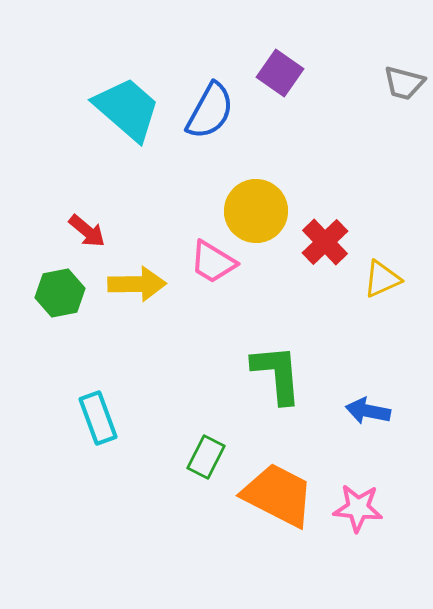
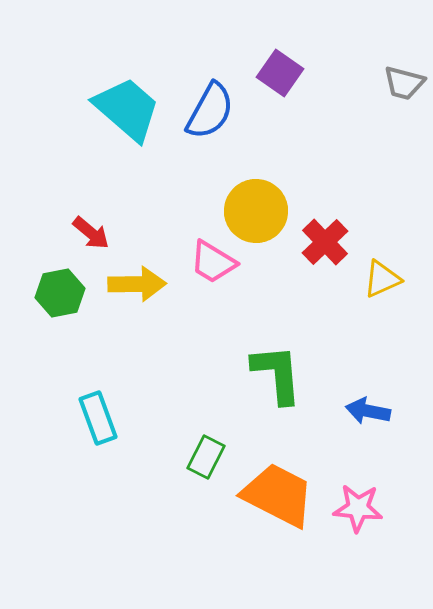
red arrow: moved 4 px right, 2 px down
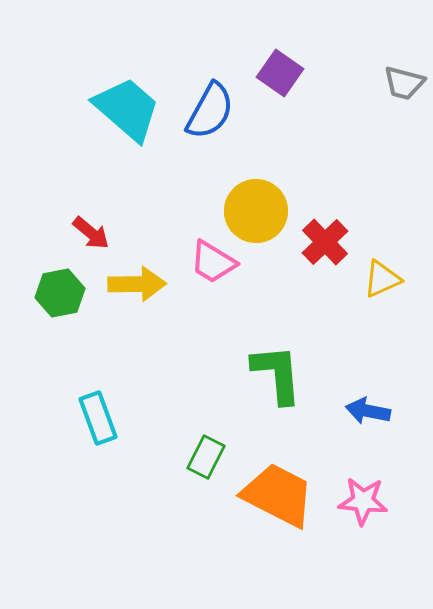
pink star: moved 5 px right, 7 px up
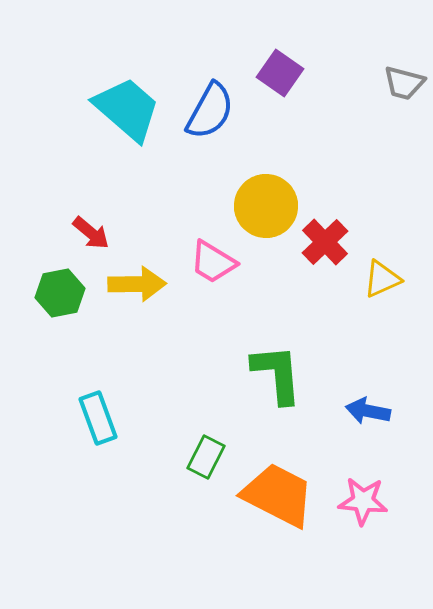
yellow circle: moved 10 px right, 5 px up
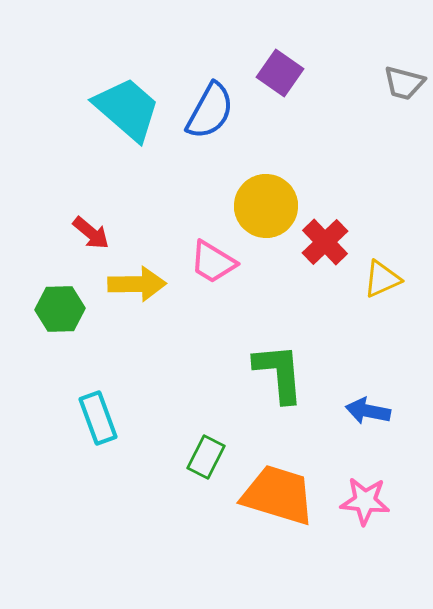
green hexagon: moved 16 px down; rotated 9 degrees clockwise
green L-shape: moved 2 px right, 1 px up
orange trapezoid: rotated 10 degrees counterclockwise
pink star: moved 2 px right
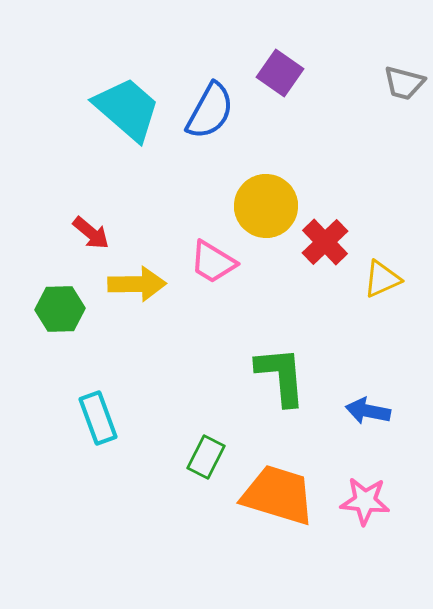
green L-shape: moved 2 px right, 3 px down
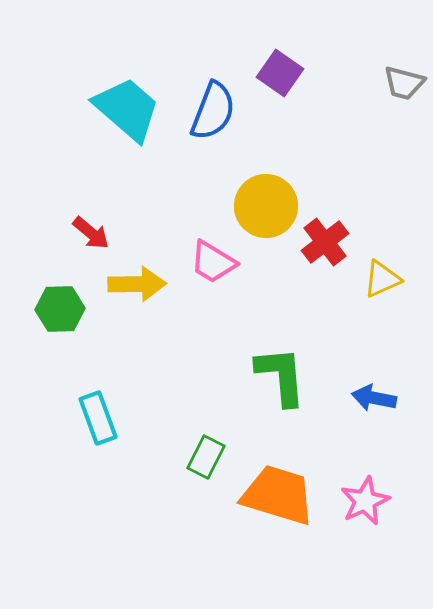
blue semicircle: moved 3 px right; rotated 8 degrees counterclockwise
red cross: rotated 6 degrees clockwise
blue arrow: moved 6 px right, 13 px up
pink star: rotated 30 degrees counterclockwise
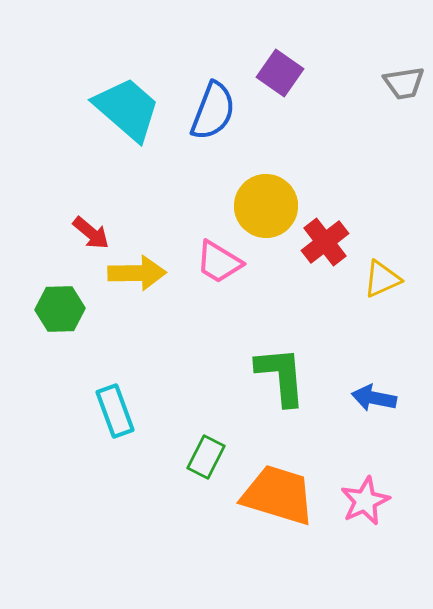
gray trapezoid: rotated 24 degrees counterclockwise
pink trapezoid: moved 6 px right
yellow arrow: moved 11 px up
cyan rectangle: moved 17 px right, 7 px up
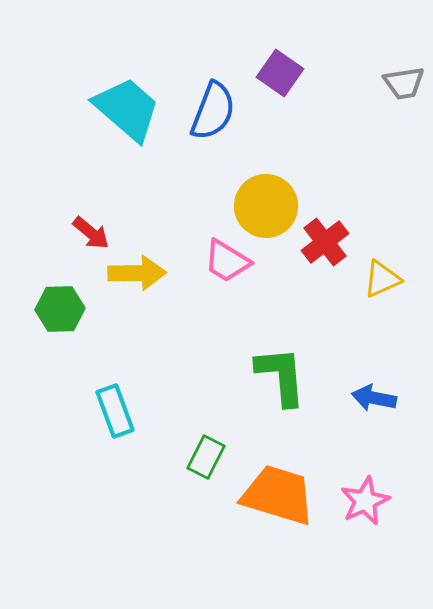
pink trapezoid: moved 8 px right, 1 px up
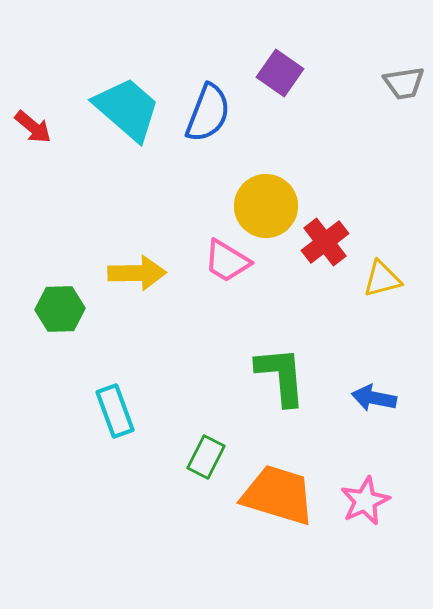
blue semicircle: moved 5 px left, 2 px down
red arrow: moved 58 px left, 106 px up
yellow triangle: rotated 9 degrees clockwise
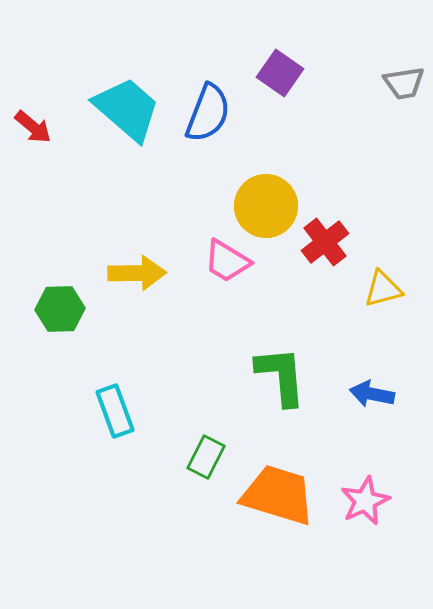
yellow triangle: moved 1 px right, 10 px down
blue arrow: moved 2 px left, 4 px up
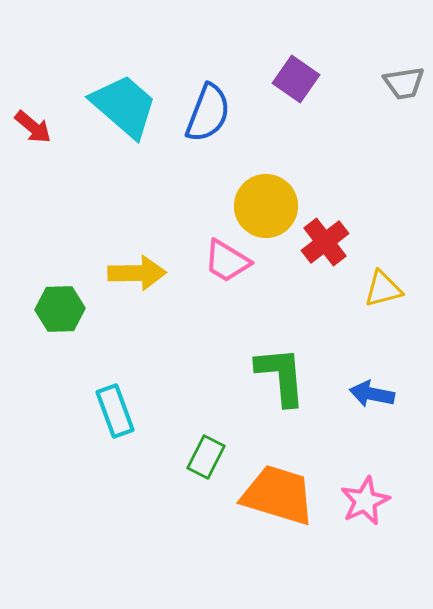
purple square: moved 16 px right, 6 px down
cyan trapezoid: moved 3 px left, 3 px up
